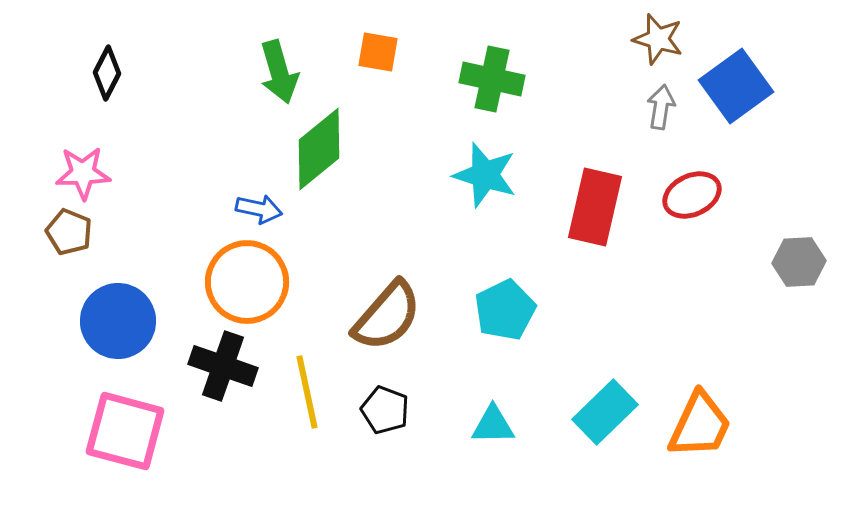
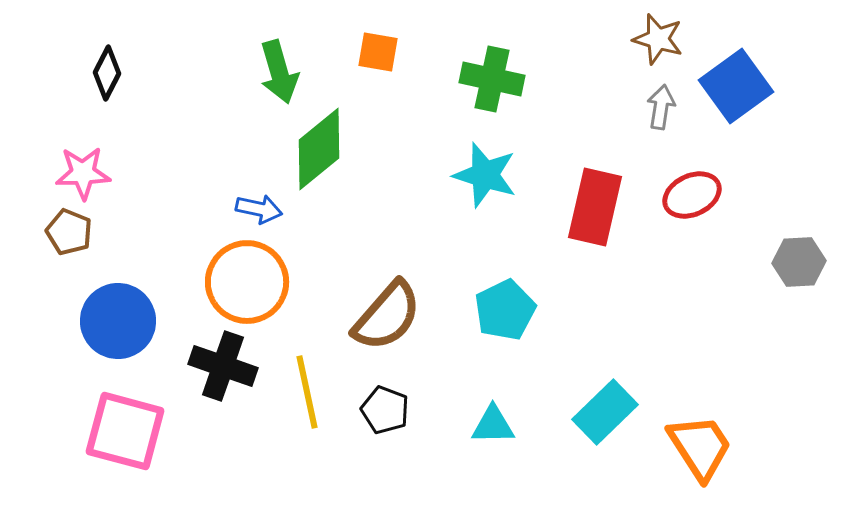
orange trapezoid: moved 22 px down; rotated 58 degrees counterclockwise
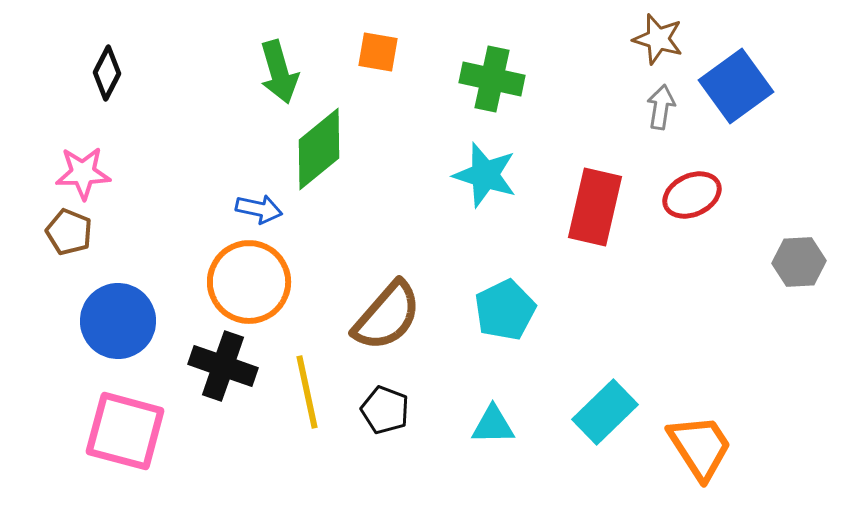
orange circle: moved 2 px right
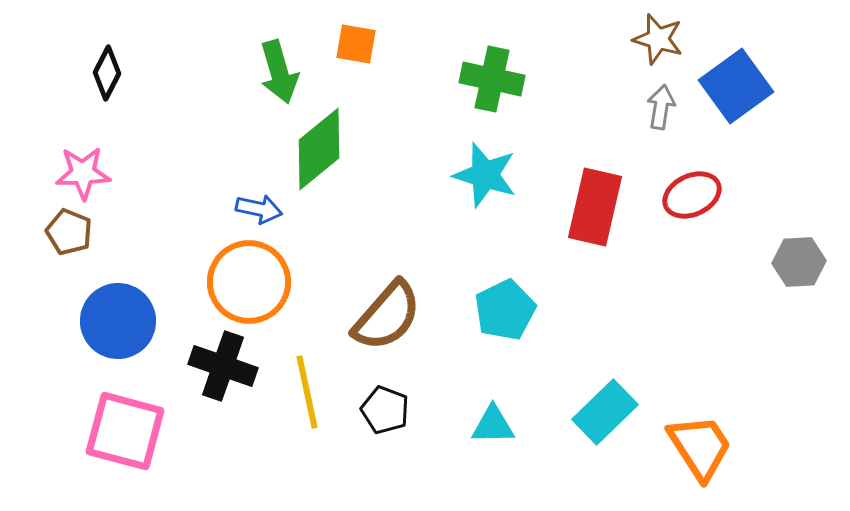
orange square: moved 22 px left, 8 px up
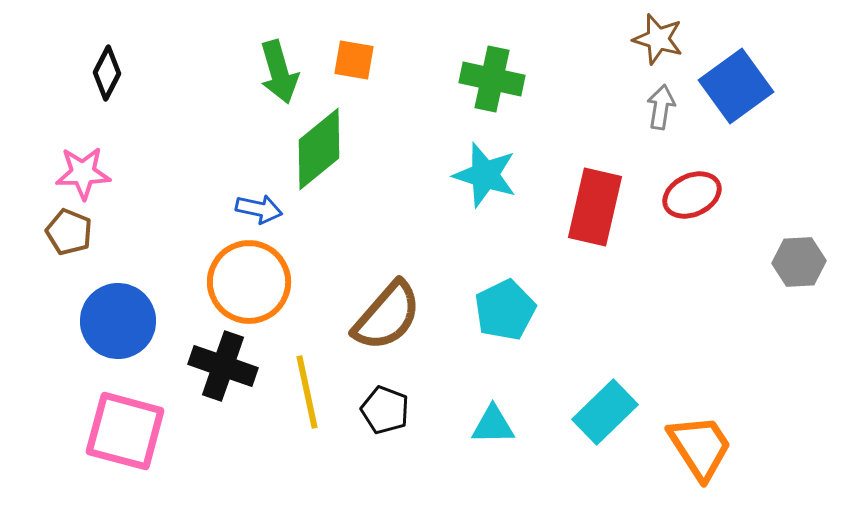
orange square: moved 2 px left, 16 px down
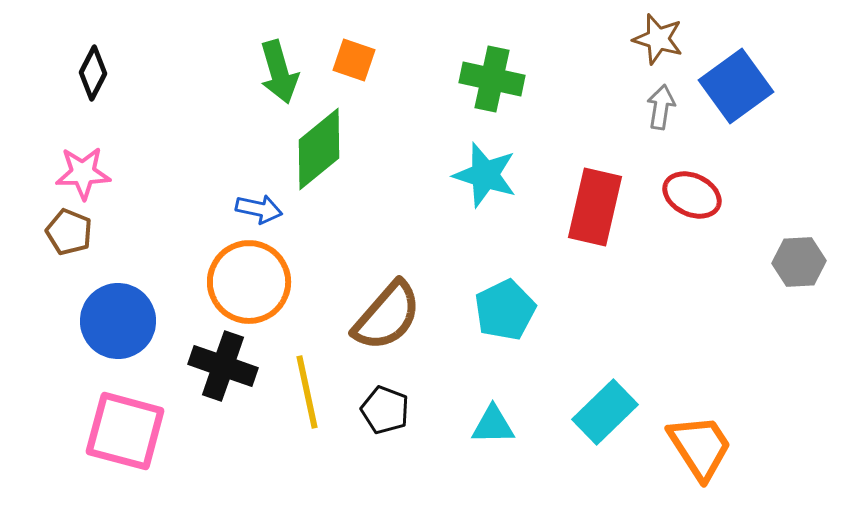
orange square: rotated 9 degrees clockwise
black diamond: moved 14 px left
red ellipse: rotated 50 degrees clockwise
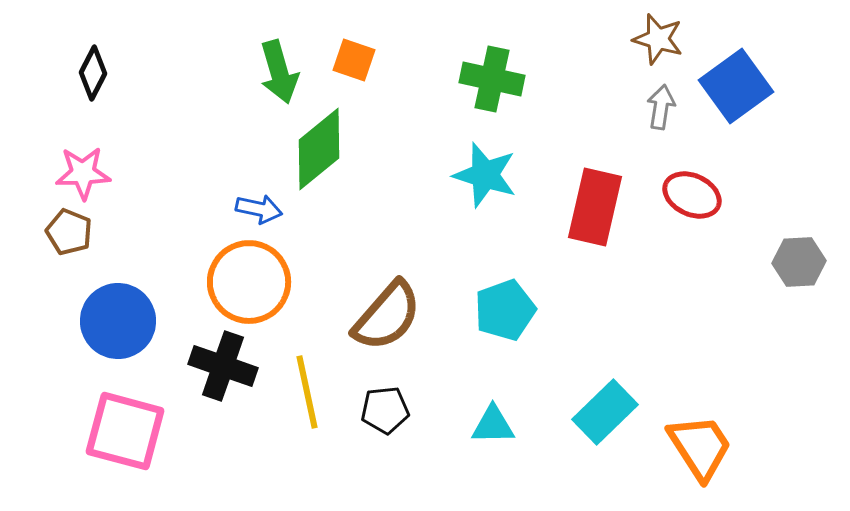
cyan pentagon: rotated 6 degrees clockwise
black pentagon: rotated 27 degrees counterclockwise
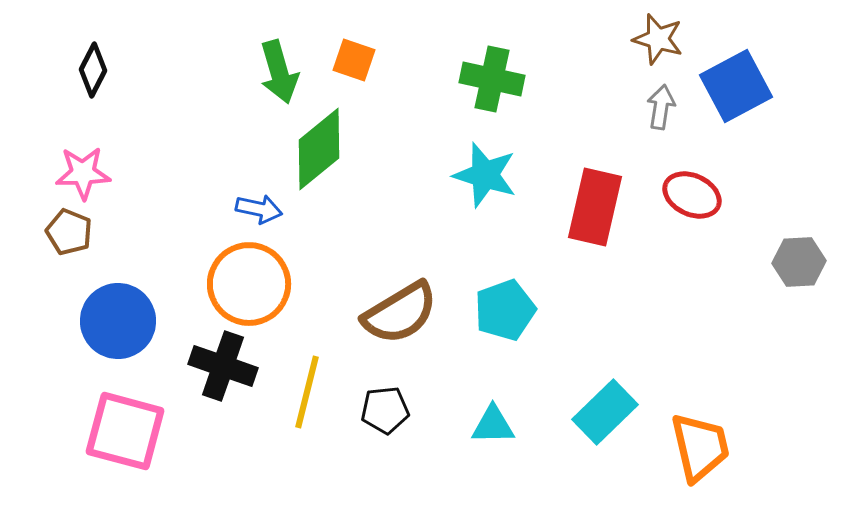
black diamond: moved 3 px up
blue square: rotated 8 degrees clockwise
orange circle: moved 2 px down
brown semicircle: moved 13 px right, 3 px up; rotated 18 degrees clockwise
yellow line: rotated 26 degrees clockwise
orange trapezoid: rotated 20 degrees clockwise
